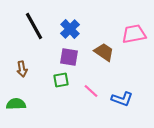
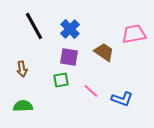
green semicircle: moved 7 px right, 2 px down
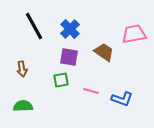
pink line: rotated 28 degrees counterclockwise
